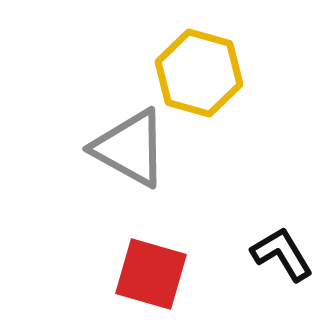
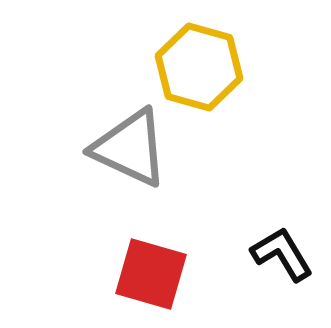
yellow hexagon: moved 6 px up
gray triangle: rotated 4 degrees counterclockwise
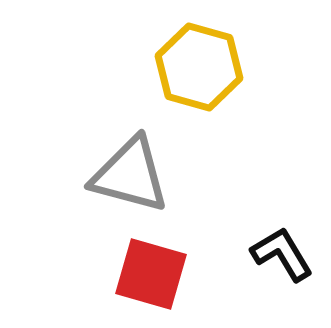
gray triangle: moved 27 px down; rotated 10 degrees counterclockwise
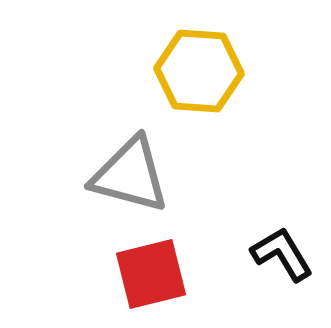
yellow hexagon: moved 4 px down; rotated 12 degrees counterclockwise
red square: rotated 30 degrees counterclockwise
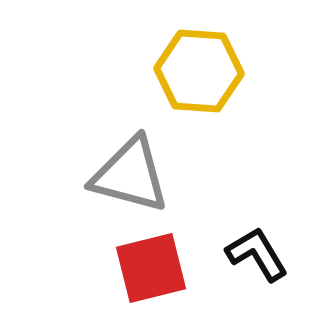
black L-shape: moved 25 px left
red square: moved 6 px up
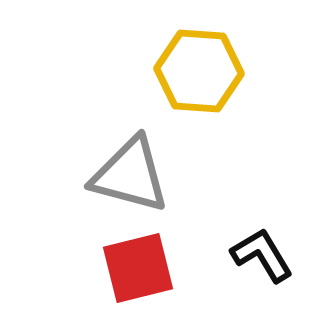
black L-shape: moved 5 px right, 1 px down
red square: moved 13 px left
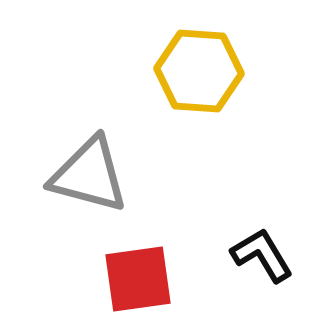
gray triangle: moved 41 px left
red square: moved 11 px down; rotated 6 degrees clockwise
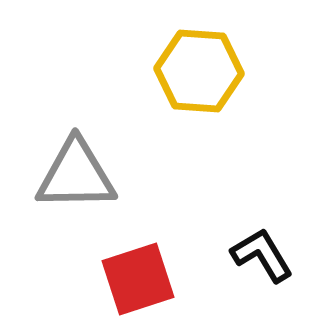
gray triangle: moved 13 px left; rotated 16 degrees counterclockwise
red square: rotated 10 degrees counterclockwise
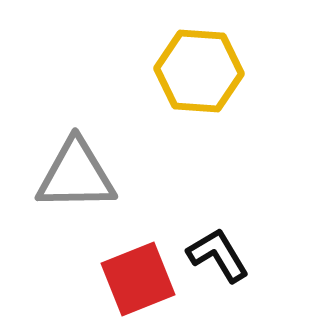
black L-shape: moved 44 px left
red square: rotated 4 degrees counterclockwise
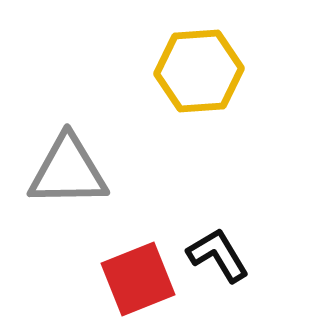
yellow hexagon: rotated 8 degrees counterclockwise
gray triangle: moved 8 px left, 4 px up
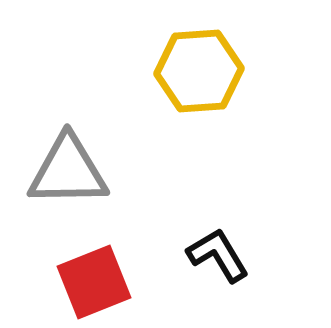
red square: moved 44 px left, 3 px down
